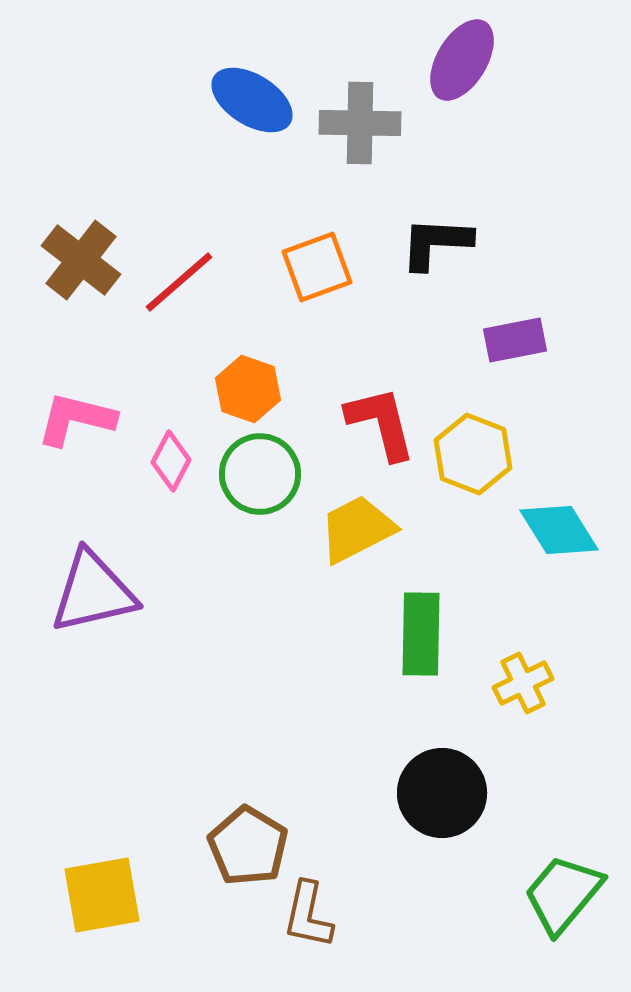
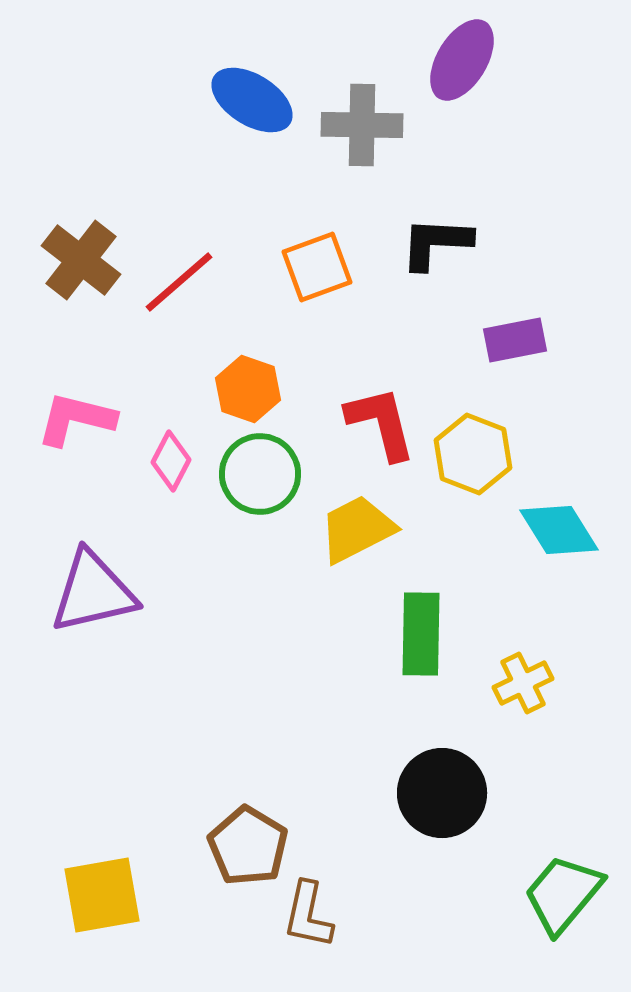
gray cross: moved 2 px right, 2 px down
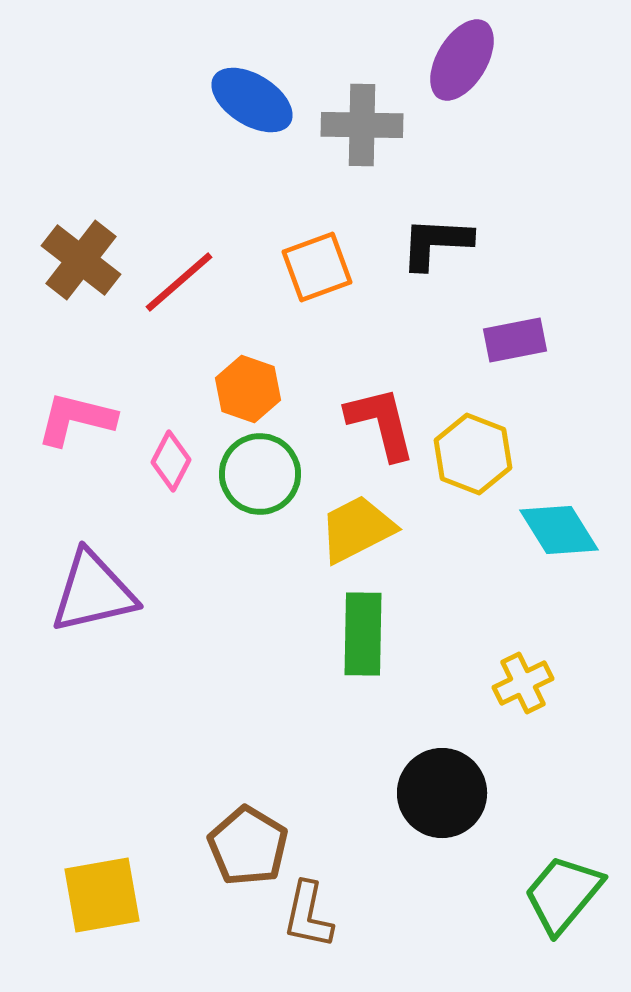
green rectangle: moved 58 px left
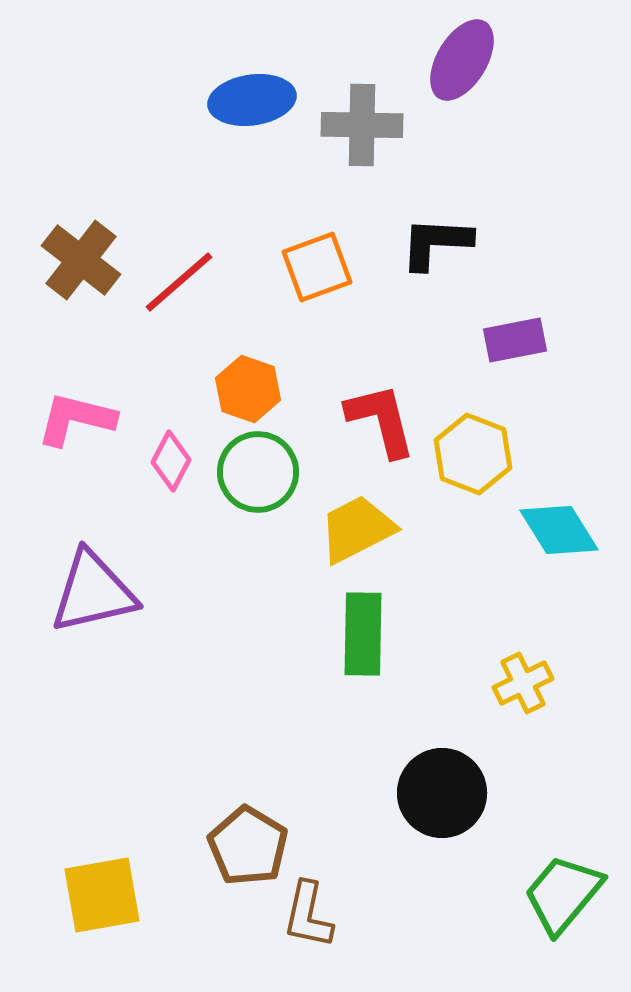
blue ellipse: rotated 40 degrees counterclockwise
red L-shape: moved 3 px up
green circle: moved 2 px left, 2 px up
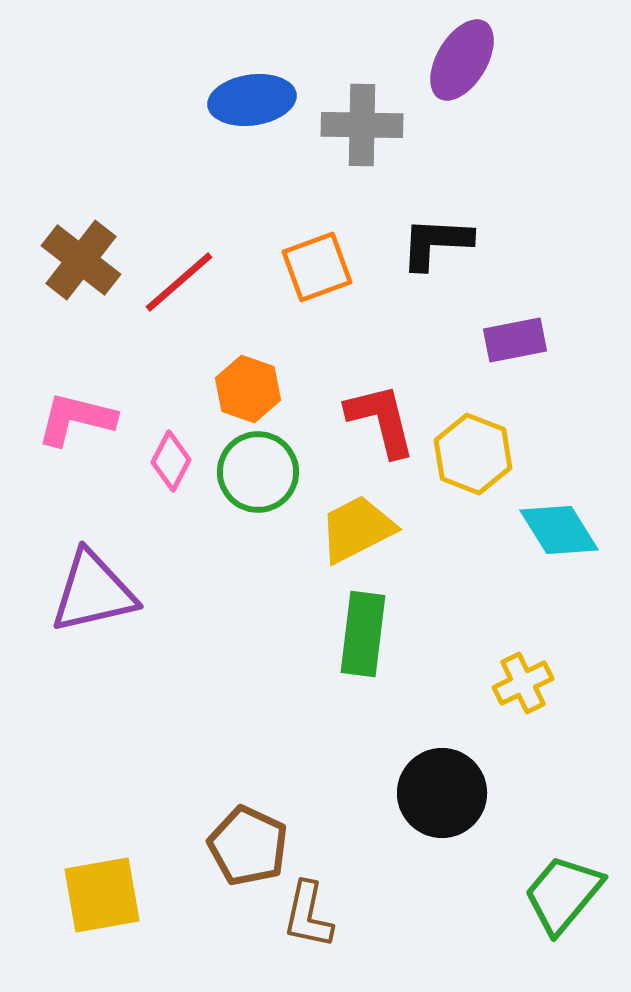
green rectangle: rotated 6 degrees clockwise
brown pentagon: rotated 6 degrees counterclockwise
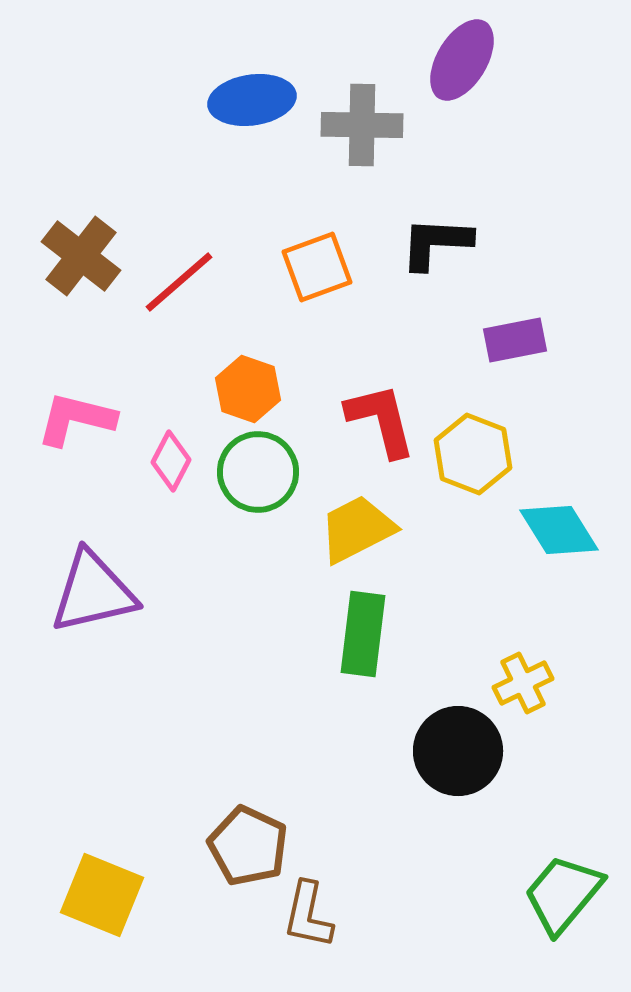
brown cross: moved 4 px up
black circle: moved 16 px right, 42 px up
yellow square: rotated 32 degrees clockwise
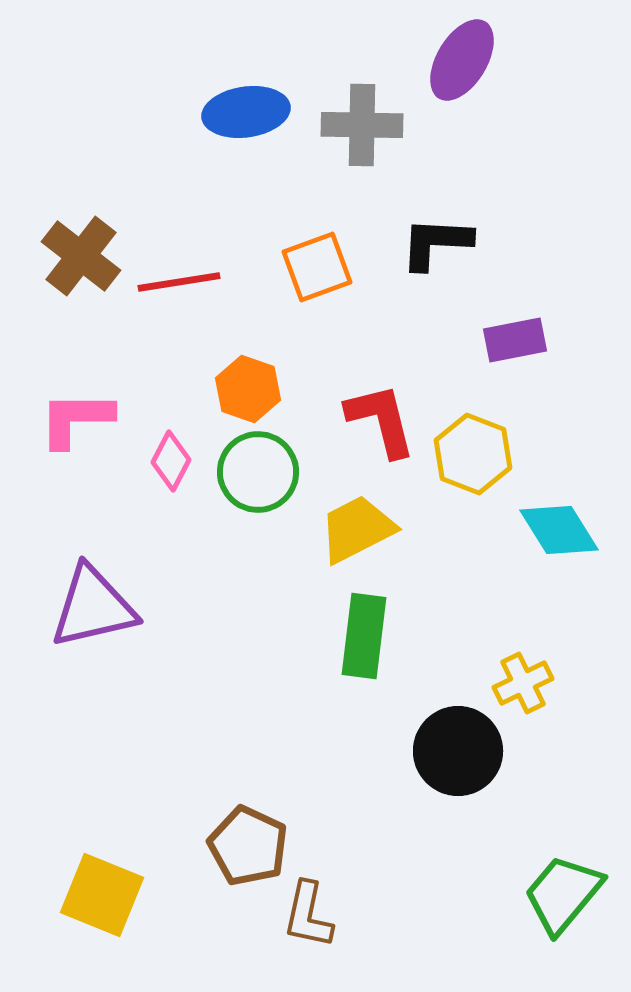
blue ellipse: moved 6 px left, 12 px down
red line: rotated 32 degrees clockwise
pink L-shape: rotated 14 degrees counterclockwise
purple triangle: moved 15 px down
green rectangle: moved 1 px right, 2 px down
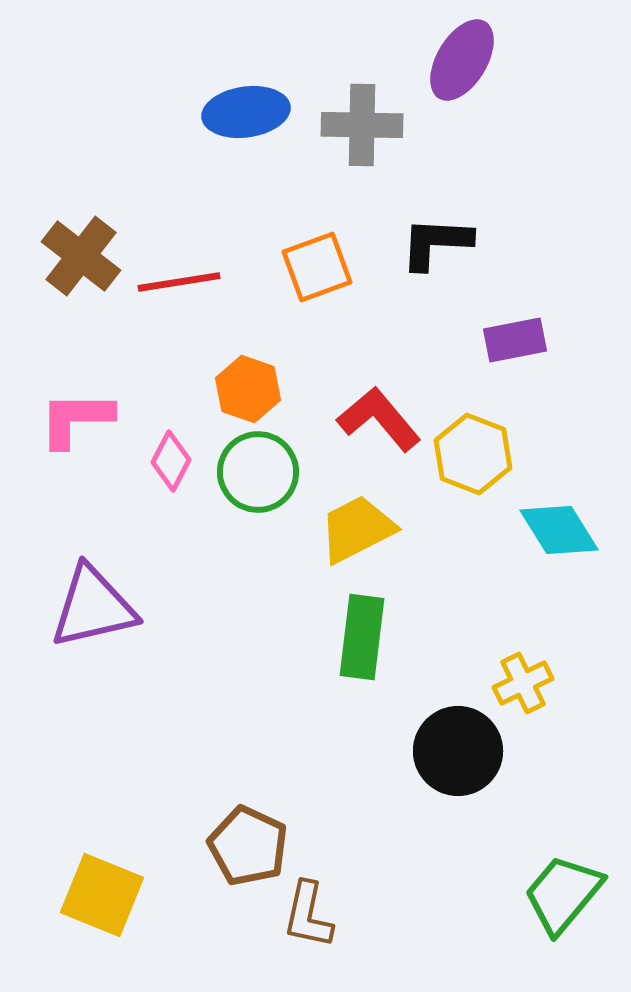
red L-shape: moved 2 px left, 1 px up; rotated 26 degrees counterclockwise
green rectangle: moved 2 px left, 1 px down
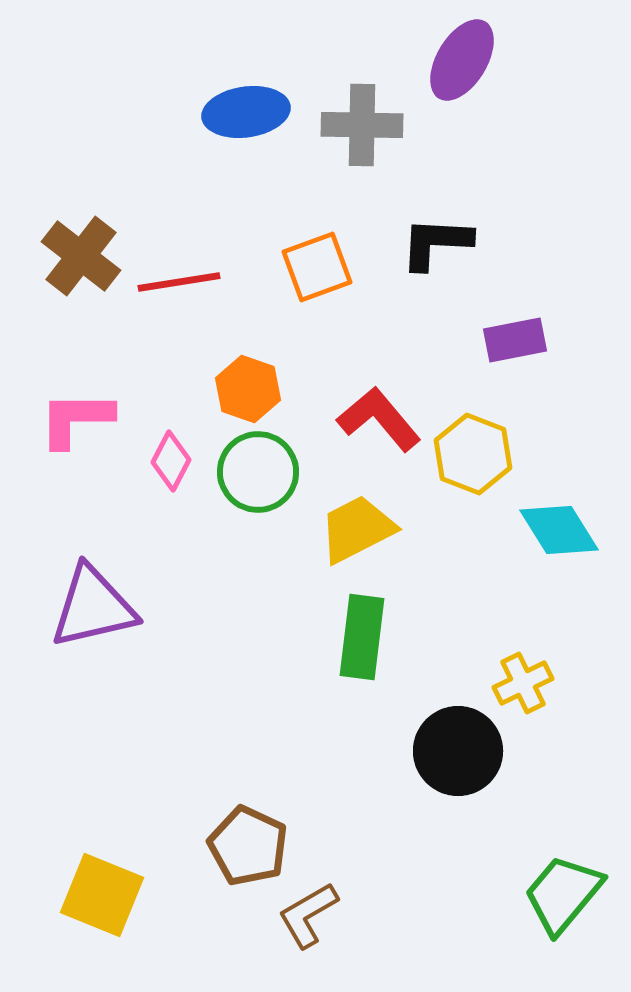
brown L-shape: rotated 48 degrees clockwise
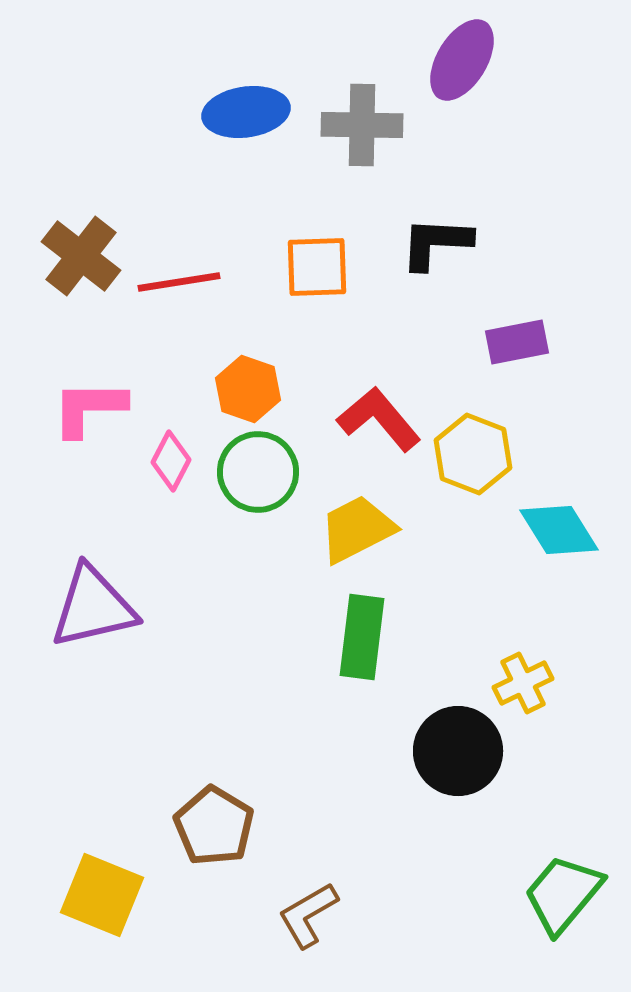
orange square: rotated 18 degrees clockwise
purple rectangle: moved 2 px right, 2 px down
pink L-shape: moved 13 px right, 11 px up
brown pentagon: moved 34 px left, 20 px up; rotated 6 degrees clockwise
